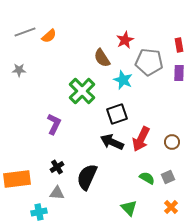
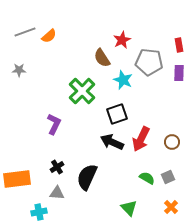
red star: moved 3 px left
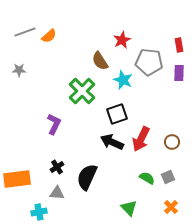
brown semicircle: moved 2 px left, 3 px down
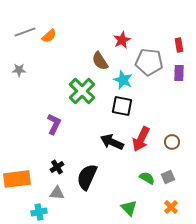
black square: moved 5 px right, 8 px up; rotated 30 degrees clockwise
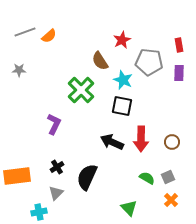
green cross: moved 1 px left, 1 px up
red arrow: rotated 25 degrees counterclockwise
orange rectangle: moved 3 px up
gray triangle: moved 1 px left; rotated 49 degrees counterclockwise
orange cross: moved 7 px up
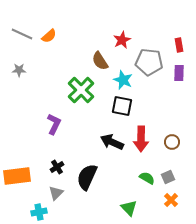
gray line: moved 3 px left, 2 px down; rotated 45 degrees clockwise
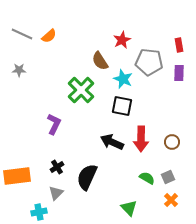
cyan star: moved 1 px up
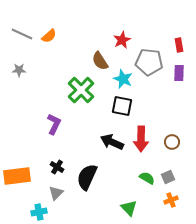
black cross: rotated 24 degrees counterclockwise
orange cross: rotated 24 degrees clockwise
